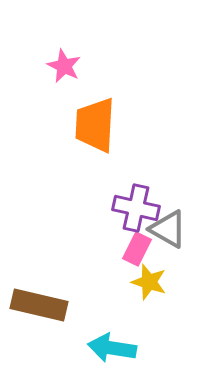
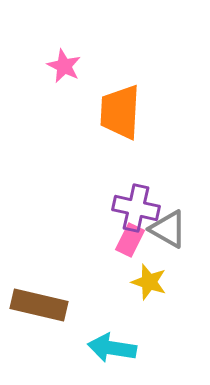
orange trapezoid: moved 25 px right, 13 px up
pink rectangle: moved 7 px left, 9 px up
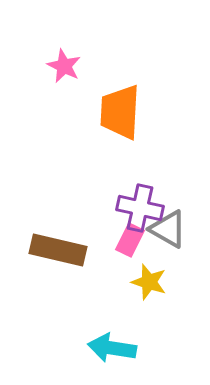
purple cross: moved 4 px right
brown rectangle: moved 19 px right, 55 px up
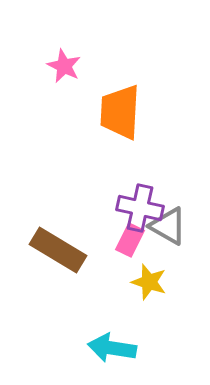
gray triangle: moved 3 px up
brown rectangle: rotated 18 degrees clockwise
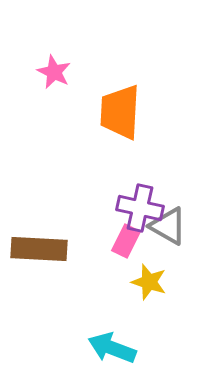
pink star: moved 10 px left, 6 px down
pink rectangle: moved 4 px left, 1 px down
brown rectangle: moved 19 px left, 1 px up; rotated 28 degrees counterclockwise
cyan arrow: rotated 12 degrees clockwise
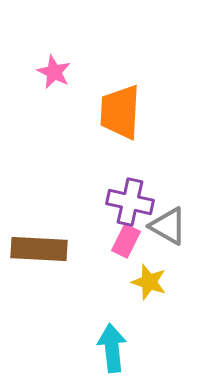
purple cross: moved 10 px left, 6 px up
cyan arrow: rotated 63 degrees clockwise
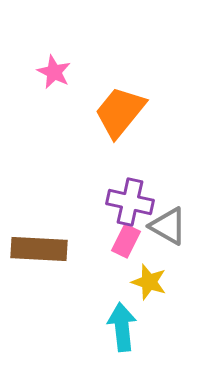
orange trapezoid: rotated 36 degrees clockwise
cyan arrow: moved 10 px right, 21 px up
